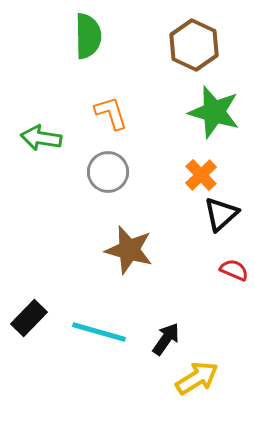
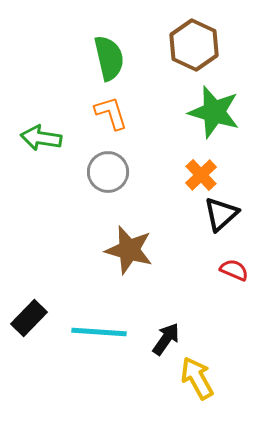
green semicircle: moved 21 px right, 22 px down; rotated 12 degrees counterclockwise
cyan line: rotated 12 degrees counterclockwise
yellow arrow: rotated 87 degrees counterclockwise
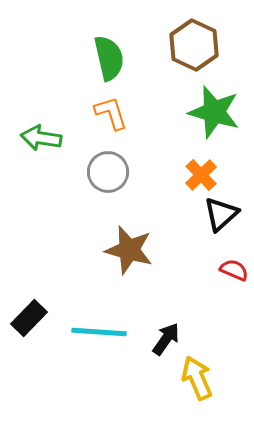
yellow arrow: rotated 6 degrees clockwise
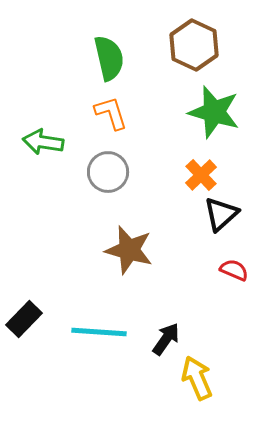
green arrow: moved 2 px right, 4 px down
black rectangle: moved 5 px left, 1 px down
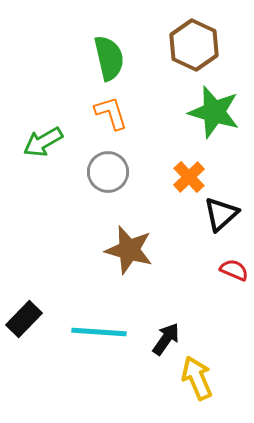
green arrow: rotated 39 degrees counterclockwise
orange cross: moved 12 px left, 2 px down
